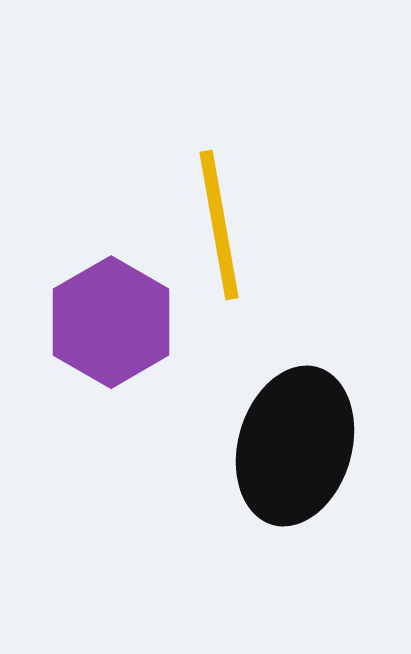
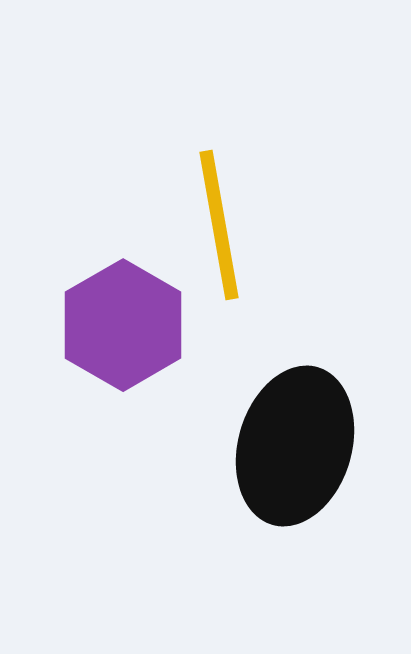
purple hexagon: moved 12 px right, 3 px down
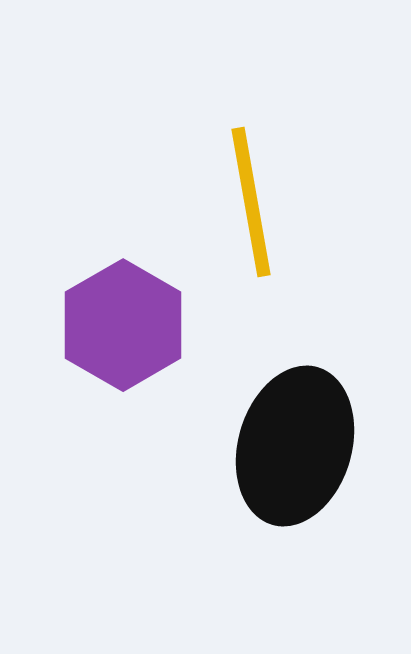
yellow line: moved 32 px right, 23 px up
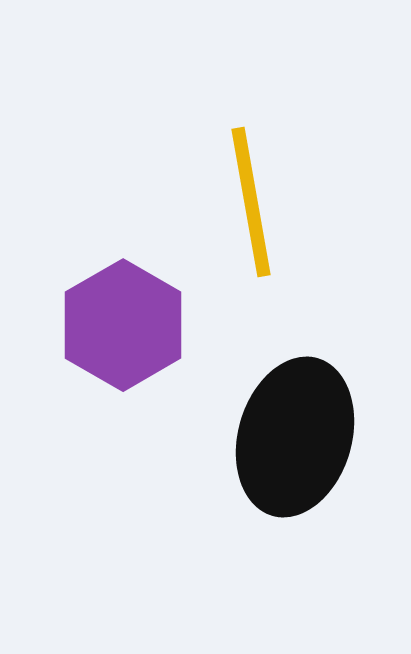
black ellipse: moved 9 px up
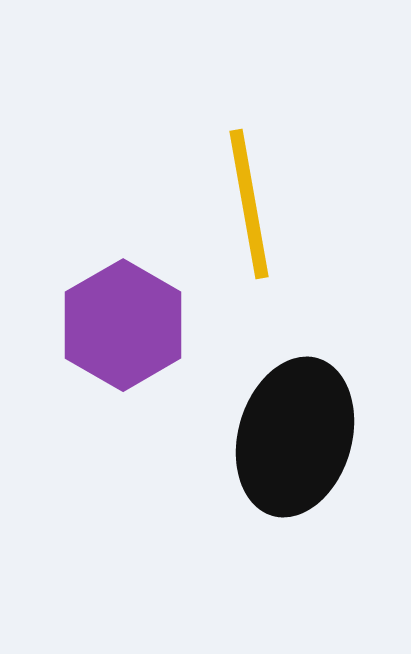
yellow line: moved 2 px left, 2 px down
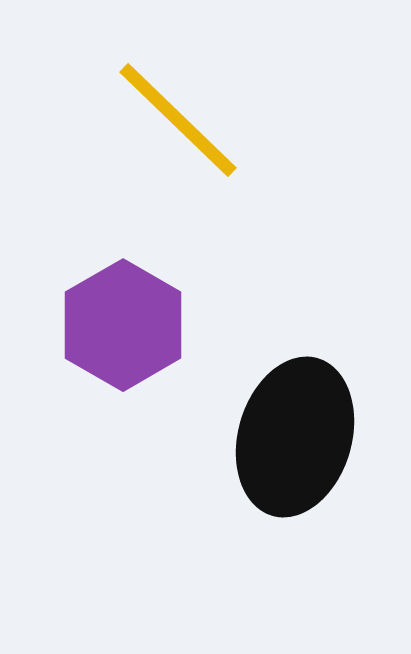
yellow line: moved 71 px left, 84 px up; rotated 36 degrees counterclockwise
